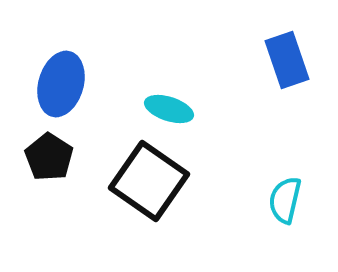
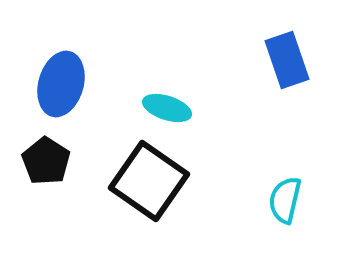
cyan ellipse: moved 2 px left, 1 px up
black pentagon: moved 3 px left, 4 px down
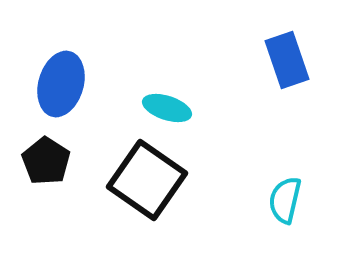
black square: moved 2 px left, 1 px up
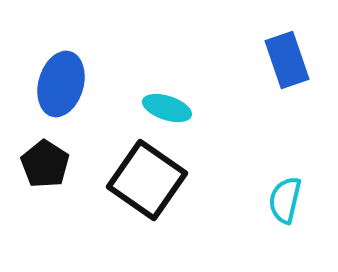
black pentagon: moved 1 px left, 3 px down
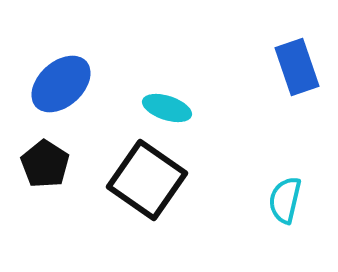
blue rectangle: moved 10 px right, 7 px down
blue ellipse: rotated 32 degrees clockwise
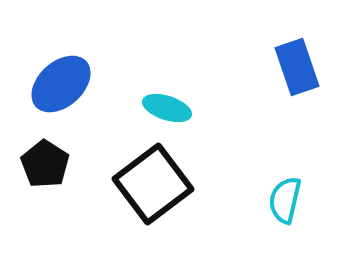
black square: moved 6 px right, 4 px down; rotated 18 degrees clockwise
